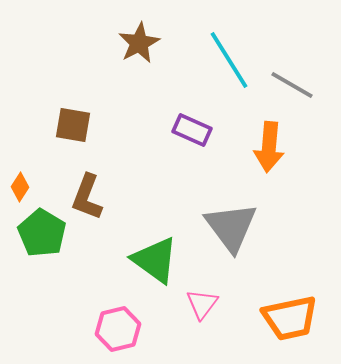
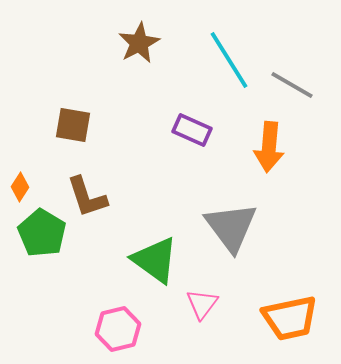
brown L-shape: rotated 39 degrees counterclockwise
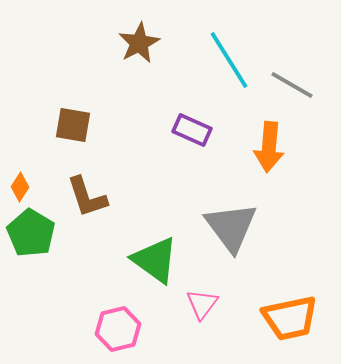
green pentagon: moved 11 px left
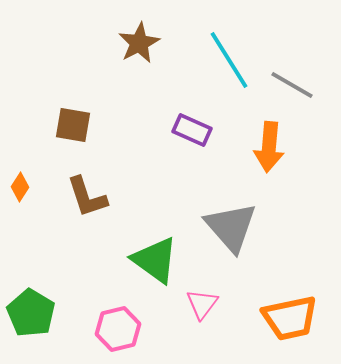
gray triangle: rotated 4 degrees counterclockwise
green pentagon: moved 80 px down
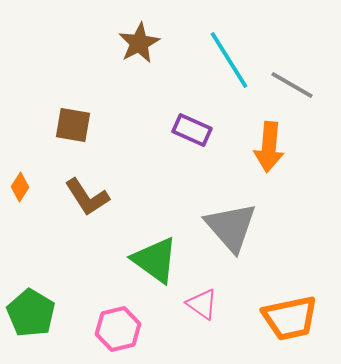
brown L-shape: rotated 15 degrees counterclockwise
pink triangle: rotated 32 degrees counterclockwise
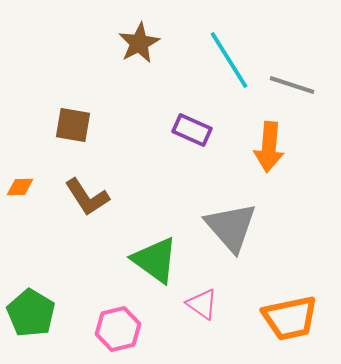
gray line: rotated 12 degrees counterclockwise
orange diamond: rotated 56 degrees clockwise
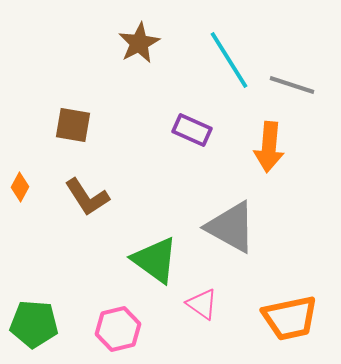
orange diamond: rotated 60 degrees counterclockwise
gray triangle: rotated 20 degrees counterclockwise
green pentagon: moved 3 px right, 11 px down; rotated 27 degrees counterclockwise
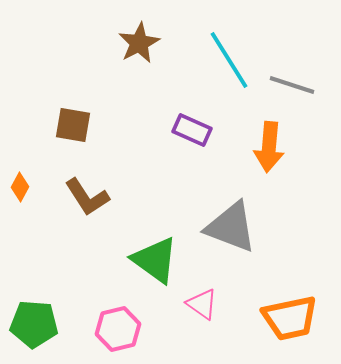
gray triangle: rotated 8 degrees counterclockwise
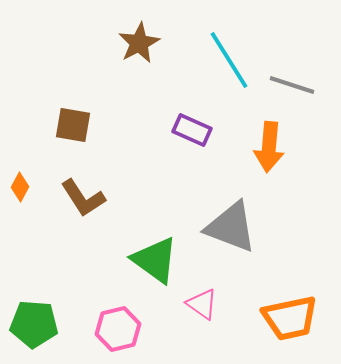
brown L-shape: moved 4 px left, 1 px down
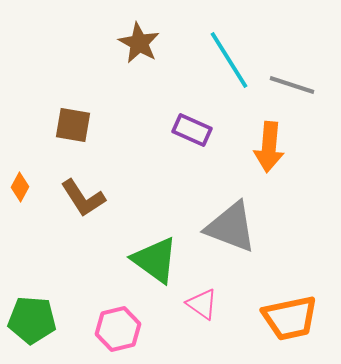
brown star: rotated 15 degrees counterclockwise
green pentagon: moved 2 px left, 4 px up
